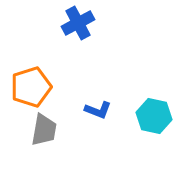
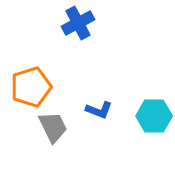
blue L-shape: moved 1 px right
cyan hexagon: rotated 12 degrees counterclockwise
gray trapezoid: moved 9 px right, 3 px up; rotated 36 degrees counterclockwise
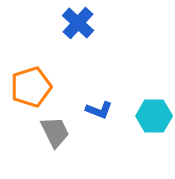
blue cross: rotated 20 degrees counterclockwise
gray trapezoid: moved 2 px right, 5 px down
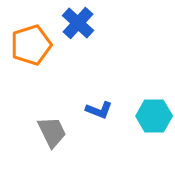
orange pentagon: moved 42 px up
gray trapezoid: moved 3 px left
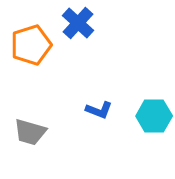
gray trapezoid: moved 22 px left; rotated 132 degrees clockwise
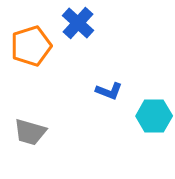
orange pentagon: moved 1 px down
blue L-shape: moved 10 px right, 19 px up
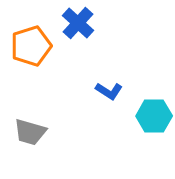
blue L-shape: rotated 12 degrees clockwise
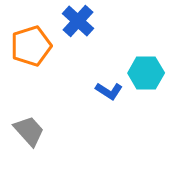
blue cross: moved 2 px up
cyan hexagon: moved 8 px left, 43 px up
gray trapezoid: moved 1 px left, 1 px up; rotated 148 degrees counterclockwise
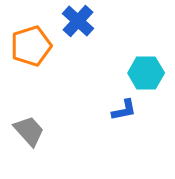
blue L-shape: moved 15 px right, 19 px down; rotated 44 degrees counterclockwise
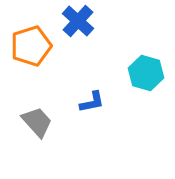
cyan hexagon: rotated 16 degrees clockwise
blue L-shape: moved 32 px left, 8 px up
gray trapezoid: moved 8 px right, 9 px up
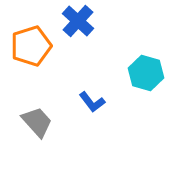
blue L-shape: rotated 64 degrees clockwise
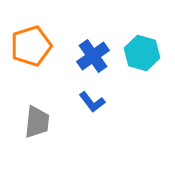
blue cross: moved 15 px right, 35 px down; rotated 12 degrees clockwise
cyan hexagon: moved 4 px left, 20 px up
gray trapezoid: rotated 48 degrees clockwise
